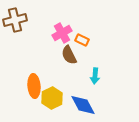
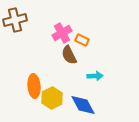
cyan arrow: rotated 98 degrees counterclockwise
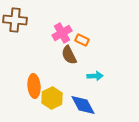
brown cross: rotated 20 degrees clockwise
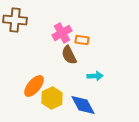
orange rectangle: rotated 16 degrees counterclockwise
orange ellipse: rotated 45 degrees clockwise
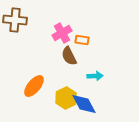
brown semicircle: moved 1 px down
yellow hexagon: moved 14 px right
blue diamond: moved 1 px right, 1 px up
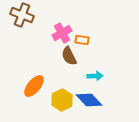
brown cross: moved 7 px right, 5 px up; rotated 15 degrees clockwise
yellow hexagon: moved 4 px left, 2 px down
blue diamond: moved 5 px right, 4 px up; rotated 16 degrees counterclockwise
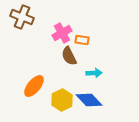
brown cross: moved 2 px down
cyan arrow: moved 1 px left, 3 px up
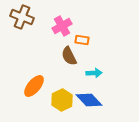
pink cross: moved 7 px up
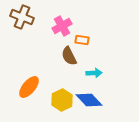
orange ellipse: moved 5 px left, 1 px down
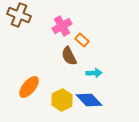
brown cross: moved 3 px left, 2 px up
orange rectangle: rotated 32 degrees clockwise
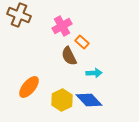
orange rectangle: moved 2 px down
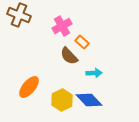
brown semicircle: rotated 18 degrees counterclockwise
